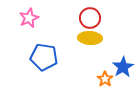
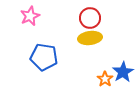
pink star: moved 1 px right, 2 px up
yellow ellipse: rotated 10 degrees counterclockwise
blue star: moved 5 px down
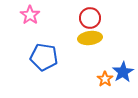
pink star: moved 1 px up; rotated 12 degrees counterclockwise
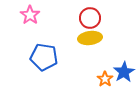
blue star: moved 1 px right
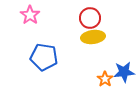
yellow ellipse: moved 3 px right, 1 px up
blue star: rotated 25 degrees clockwise
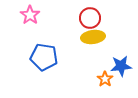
blue star: moved 3 px left, 6 px up
